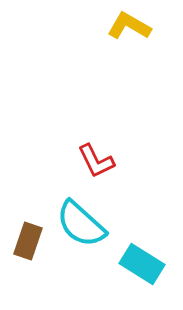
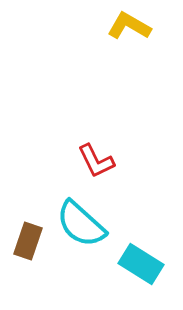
cyan rectangle: moved 1 px left
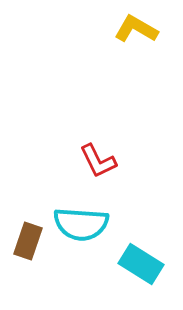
yellow L-shape: moved 7 px right, 3 px down
red L-shape: moved 2 px right
cyan semicircle: rotated 38 degrees counterclockwise
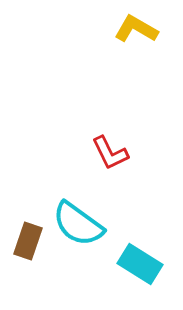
red L-shape: moved 12 px right, 8 px up
cyan semicircle: moved 3 px left; rotated 32 degrees clockwise
cyan rectangle: moved 1 px left
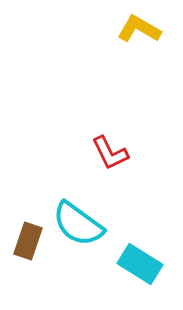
yellow L-shape: moved 3 px right
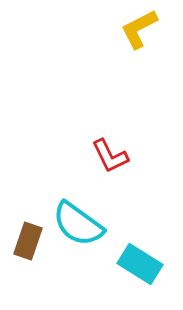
yellow L-shape: rotated 57 degrees counterclockwise
red L-shape: moved 3 px down
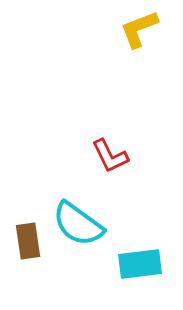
yellow L-shape: rotated 6 degrees clockwise
brown rectangle: rotated 27 degrees counterclockwise
cyan rectangle: rotated 39 degrees counterclockwise
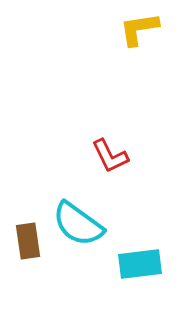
yellow L-shape: rotated 12 degrees clockwise
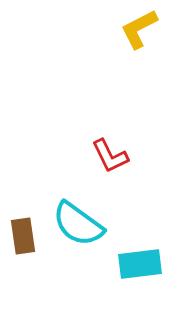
yellow L-shape: rotated 18 degrees counterclockwise
brown rectangle: moved 5 px left, 5 px up
